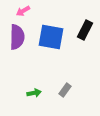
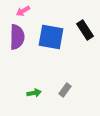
black rectangle: rotated 60 degrees counterclockwise
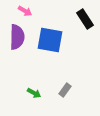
pink arrow: moved 2 px right; rotated 120 degrees counterclockwise
black rectangle: moved 11 px up
blue square: moved 1 px left, 3 px down
green arrow: rotated 40 degrees clockwise
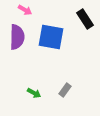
pink arrow: moved 1 px up
blue square: moved 1 px right, 3 px up
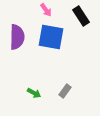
pink arrow: moved 21 px right; rotated 24 degrees clockwise
black rectangle: moved 4 px left, 3 px up
gray rectangle: moved 1 px down
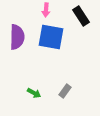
pink arrow: rotated 40 degrees clockwise
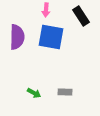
gray rectangle: moved 1 px down; rotated 56 degrees clockwise
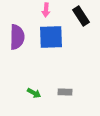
blue square: rotated 12 degrees counterclockwise
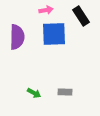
pink arrow: rotated 104 degrees counterclockwise
blue square: moved 3 px right, 3 px up
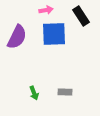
purple semicircle: rotated 25 degrees clockwise
green arrow: rotated 40 degrees clockwise
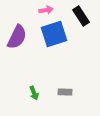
blue square: rotated 16 degrees counterclockwise
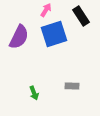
pink arrow: rotated 48 degrees counterclockwise
purple semicircle: moved 2 px right
gray rectangle: moved 7 px right, 6 px up
